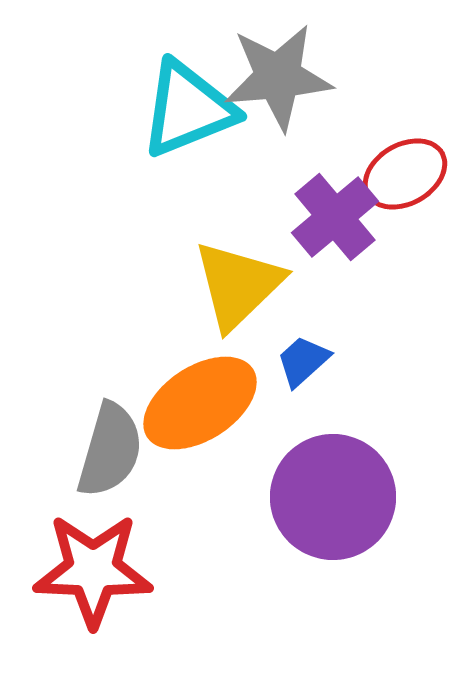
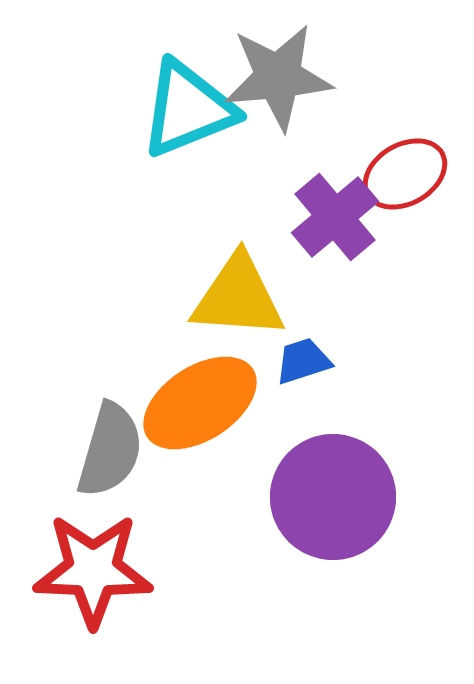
yellow triangle: moved 12 px down; rotated 48 degrees clockwise
blue trapezoid: rotated 24 degrees clockwise
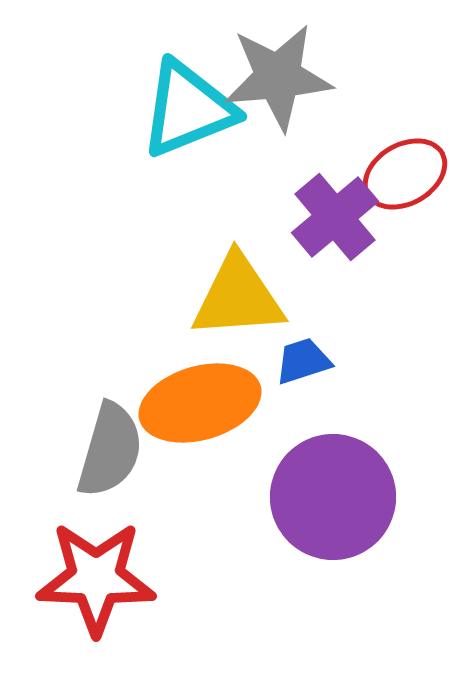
yellow triangle: rotated 8 degrees counterclockwise
orange ellipse: rotated 17 degrees clockwise
red star: moved 3 px right, 8 px down
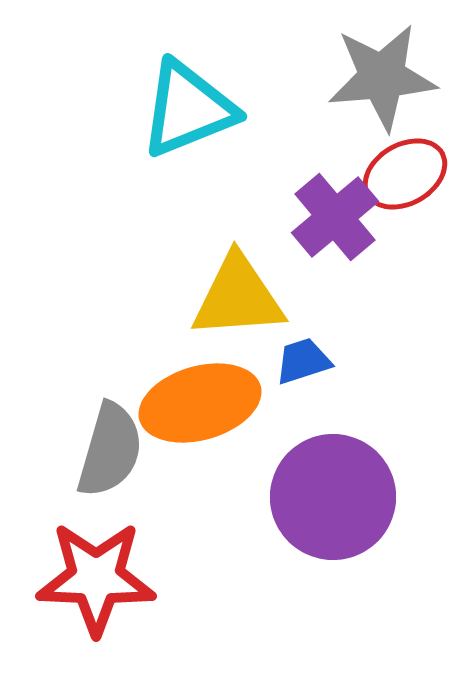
gray star: moved 104 px right
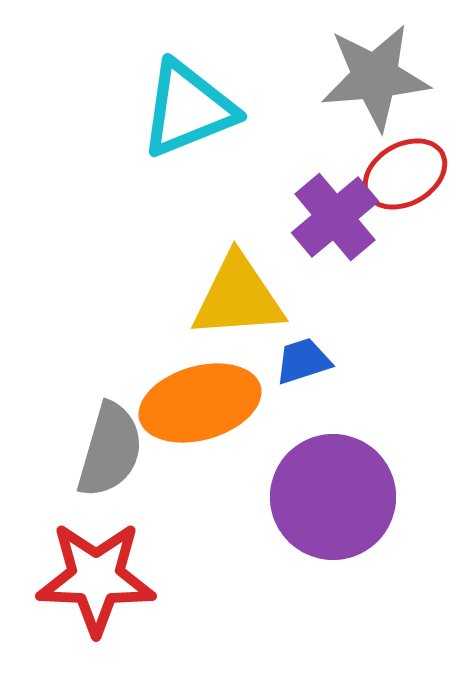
gray star: moved 7 px left
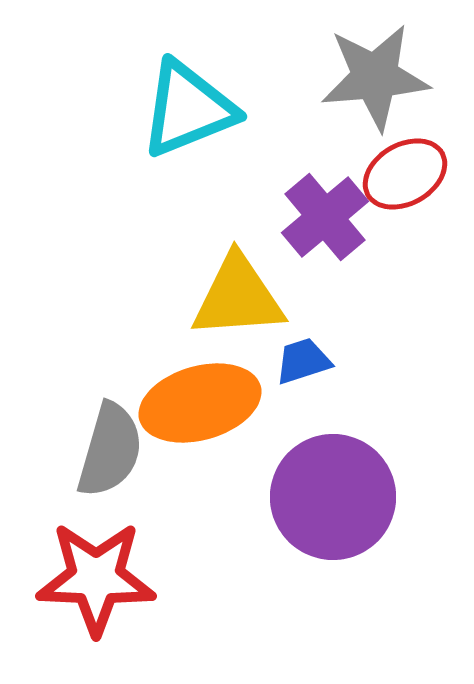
purple cross: moved 10 px left
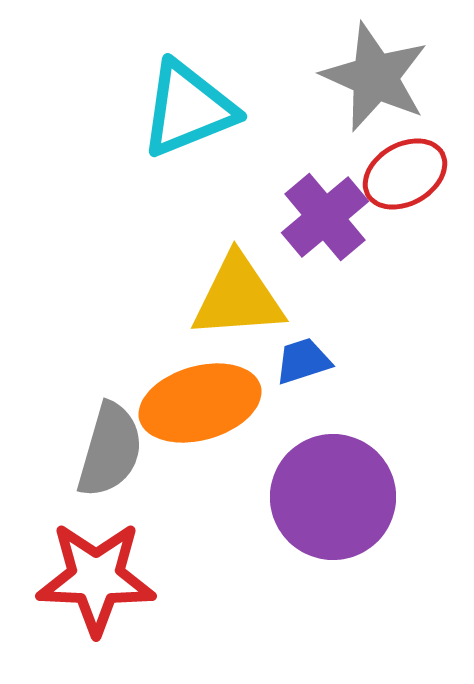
gray star: rotated 29 degrees clockwise
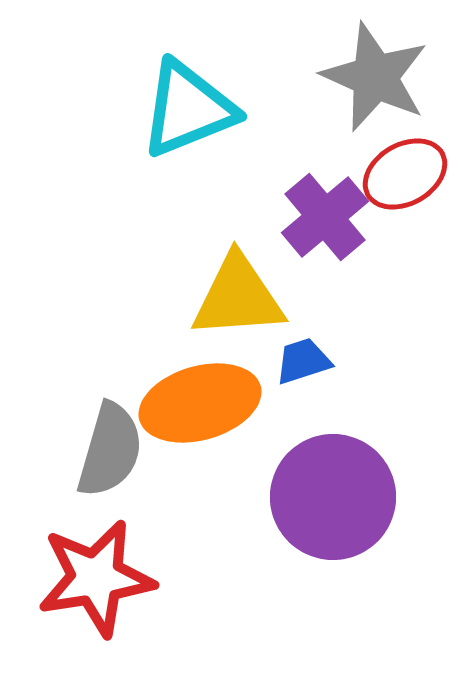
red star: rotated 11 degrees counterclockwise
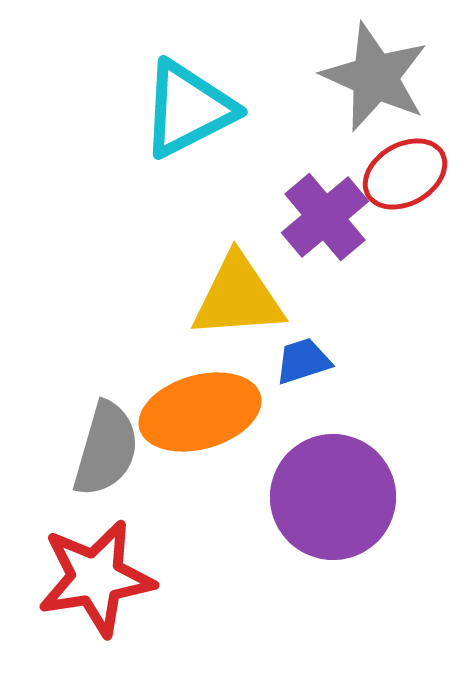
cyan triangle: rotated 5 degrees counterclockwise
orange ellipse: moved 9 px down
gray semicircle: moved 4 px left, 1 px up
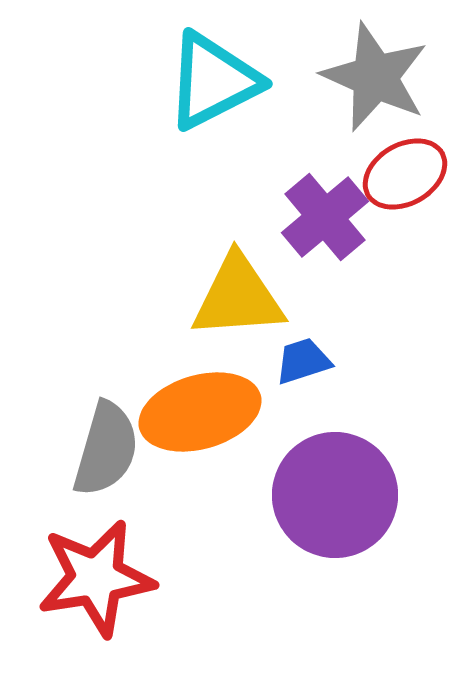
cyan triangle: moved 25 px right, 28 px up
purple circle: moved 2 px right, 2 px up
